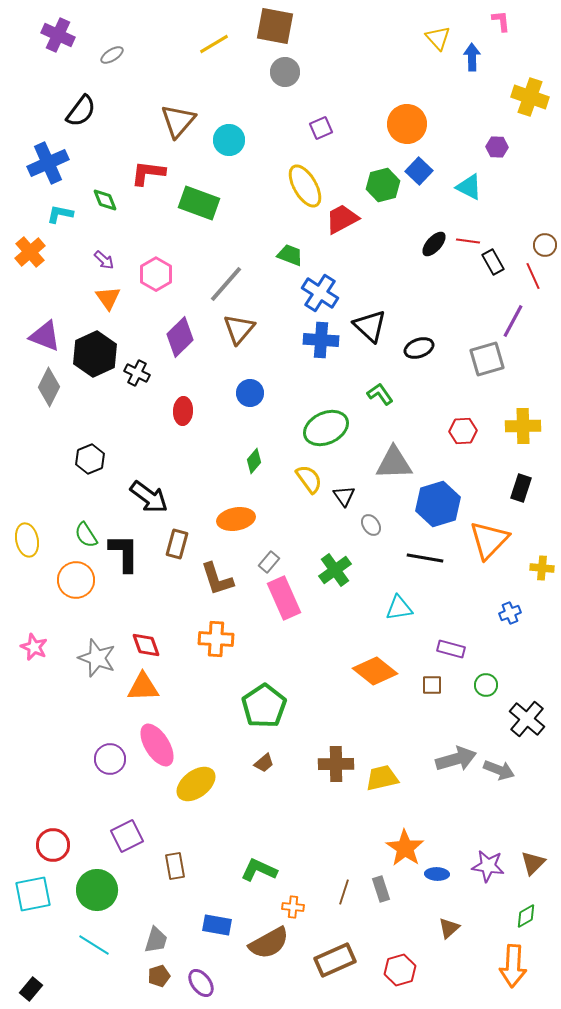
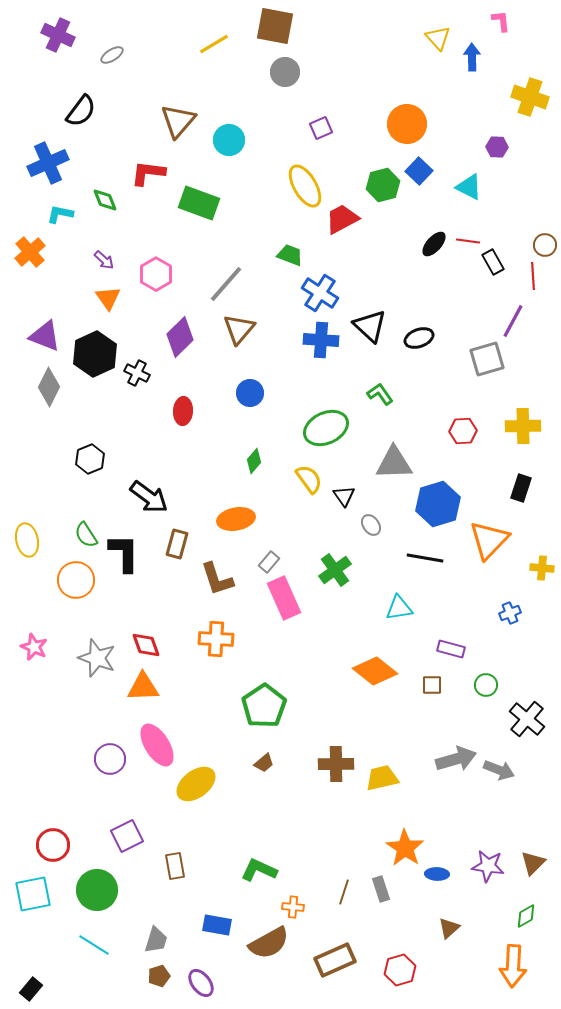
red line at (533, 276): rotated 20 degrees clockwise
black ellipse at (419, 348): moved 10 px up
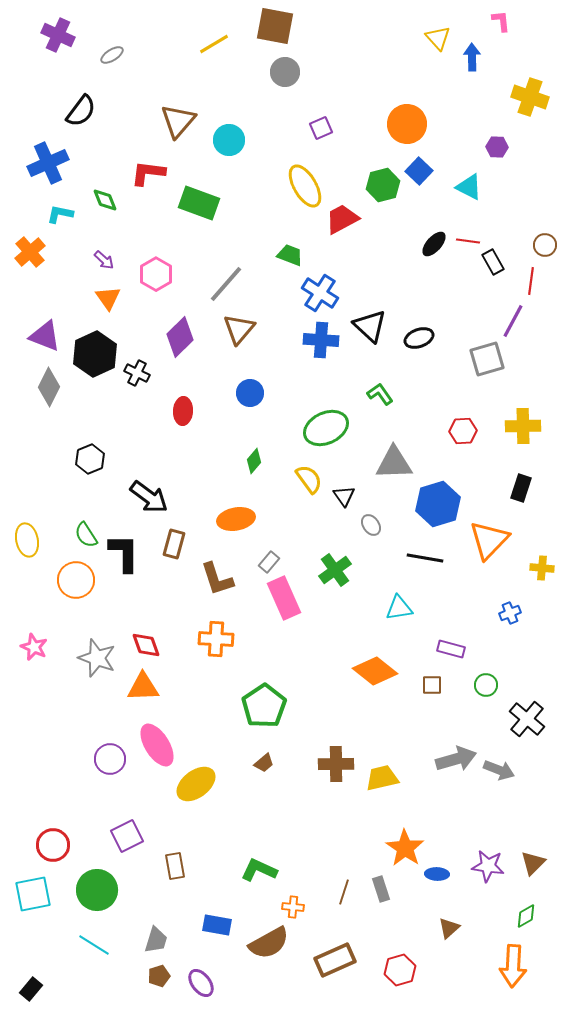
red line at (533, 276): moved 2 px left, 5 px down; rotated 12 degrees clockwise
brown rectangle at (177, 544): moved 3 px left
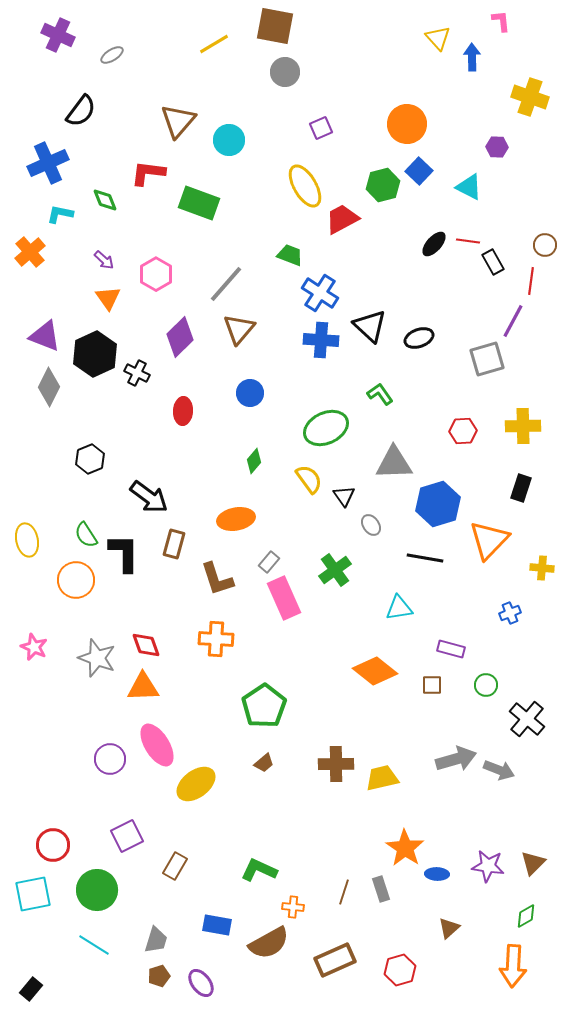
brown rectangle at (175, 866): rotated 40 degrees clockwise
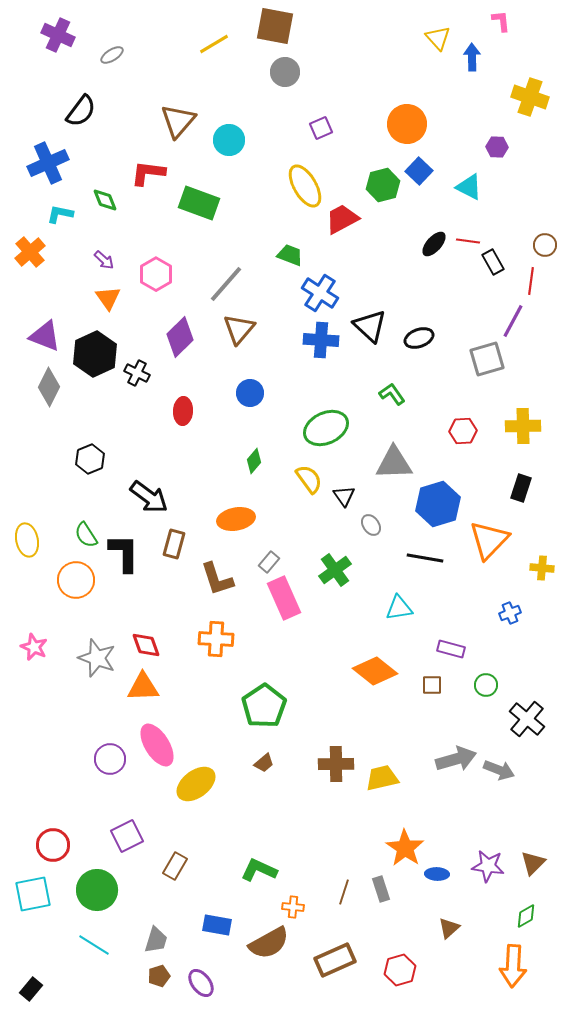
green L-shape at (380, 394): moved 12 px right
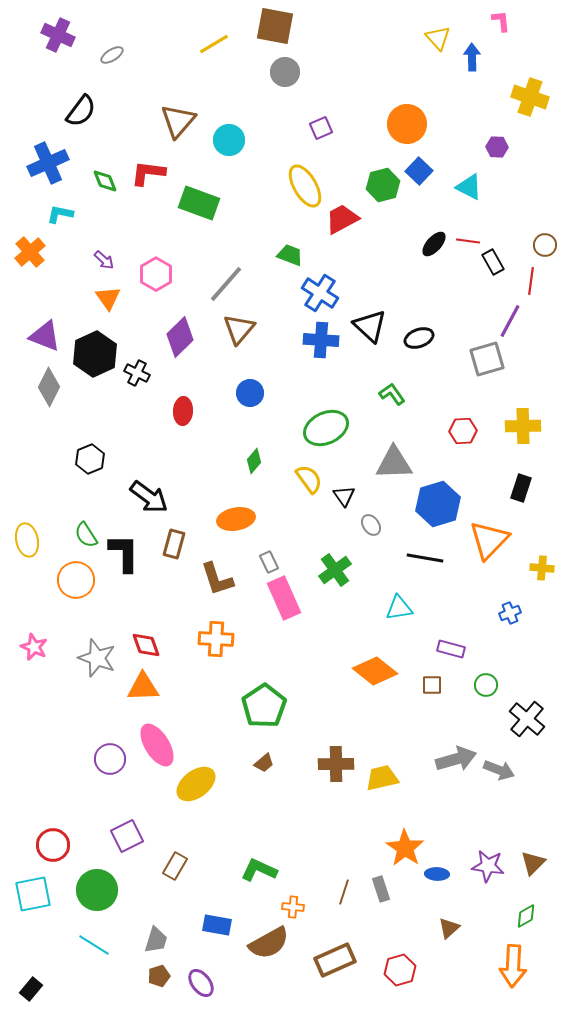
green diamond at (105, 200): moved 19 px up
purple line at (513, 321): moved 3 px left
gray rectangle at (269, 562): rotated 65 degrees counterclockwise
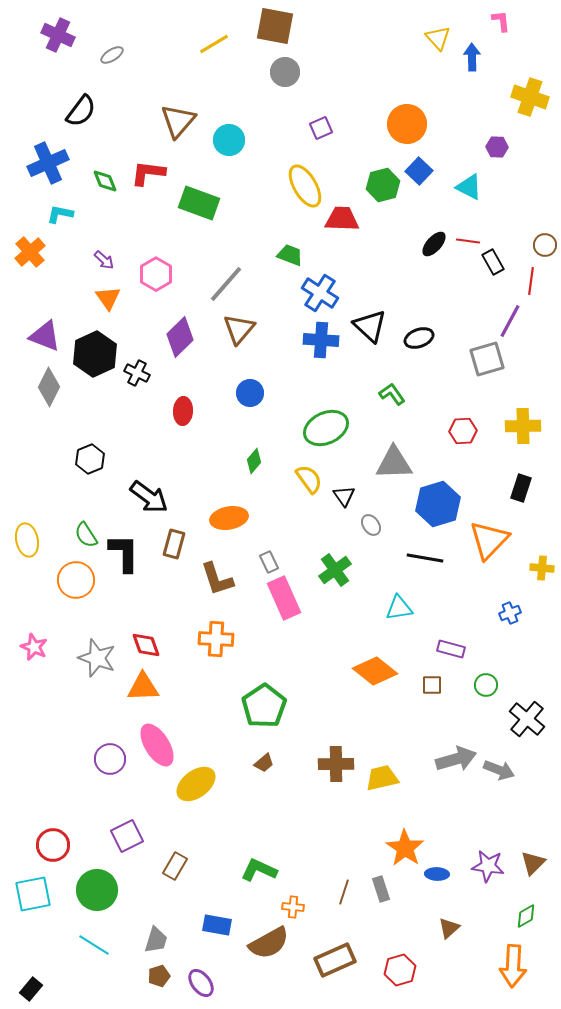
red trapezoid at (342, 219): rotated 30 degrees clockwise
orange ellipse at (236, 519): moved 7 px left, 1 px up
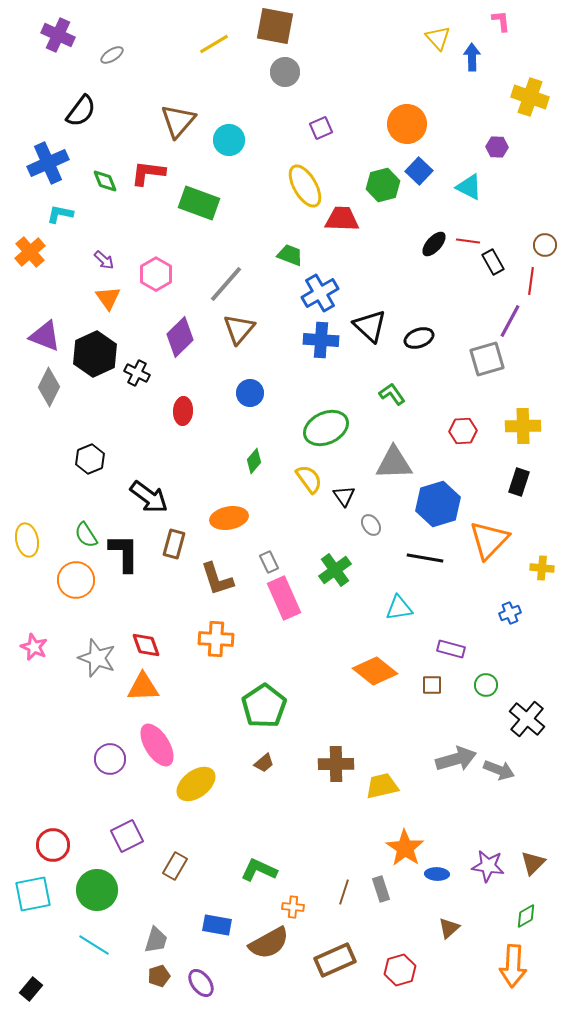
blue cross at (320, 293): rotated 27 degrees clockwise
black rectangle at (521, 488): moved 2 px left, 6 px up
yellow trapezoid at (382, 778): moved 8 px down
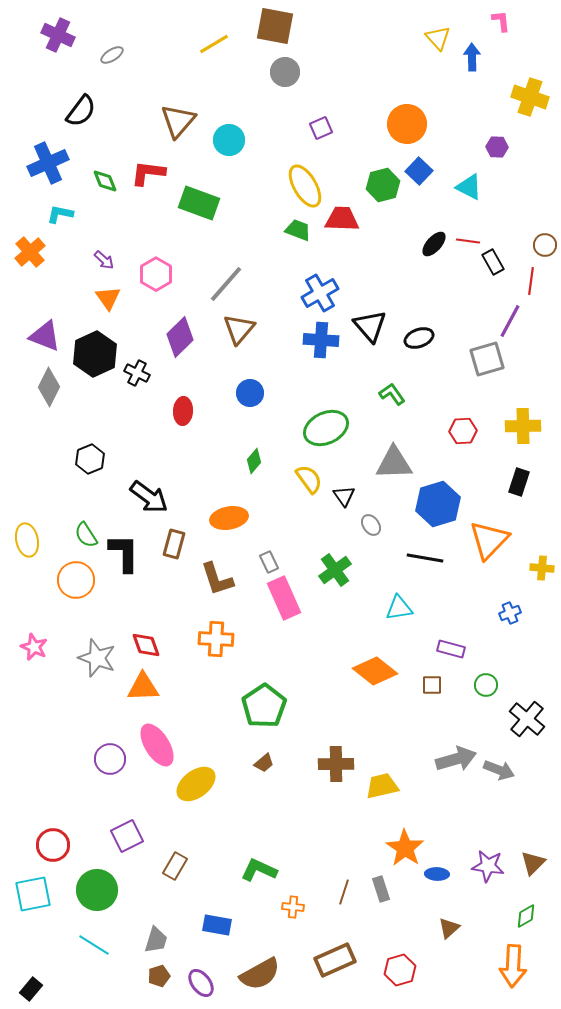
green trapezoid at (290, 255): moved 8 px right, 25 px up
black triangle at (370, 326): rotated 6 degrees clockwise
brown semicircle at (269, 943): moved 9 px left, 31 px down
